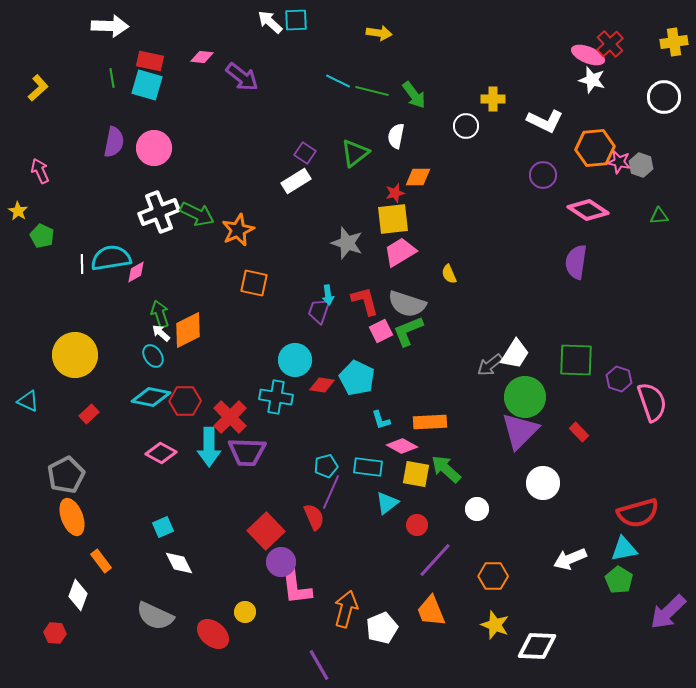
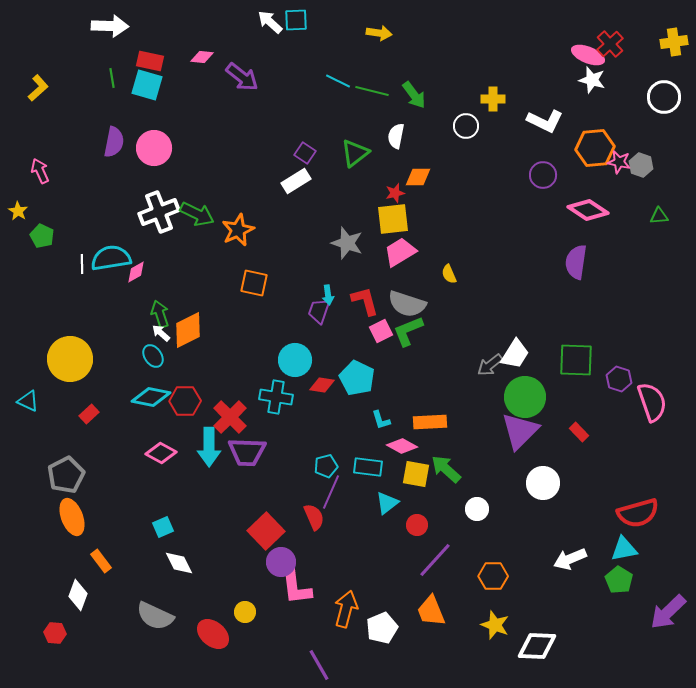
yellow circle at (75, 355): moved 5 px left, 4 px down
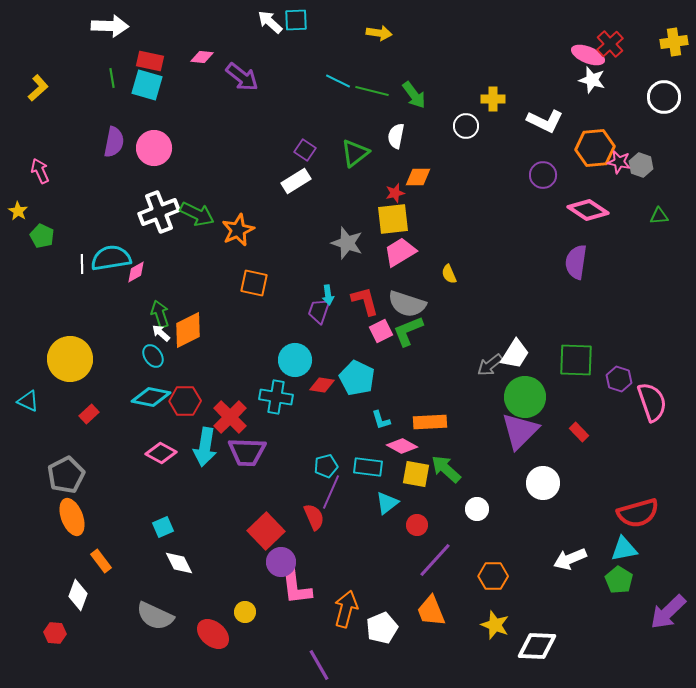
purple square at (305, 153): moved 3 px up
cyan arrow at (209, 447): moved 4 px left; rotated 9 degrees clockwise
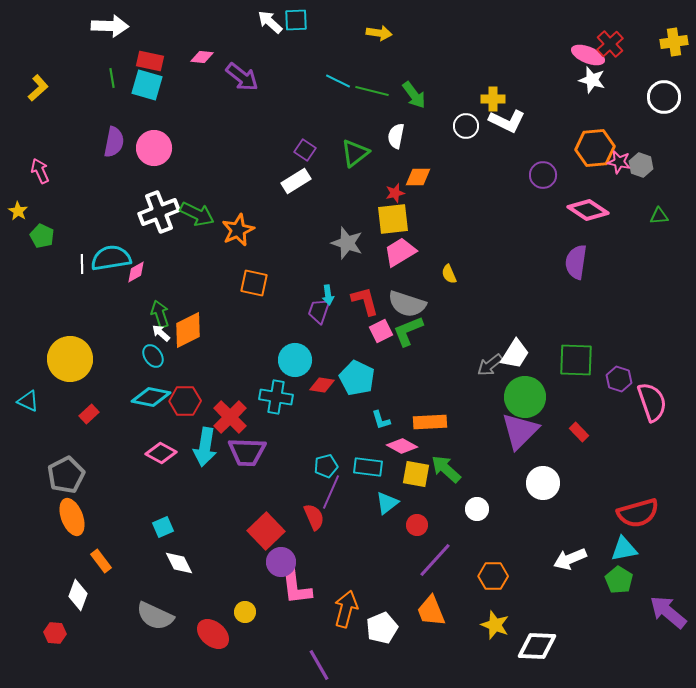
white L-shape at (545, 121): moved 38 px left
purple arrow at (668, 612): rotated 84 degrees clockwise
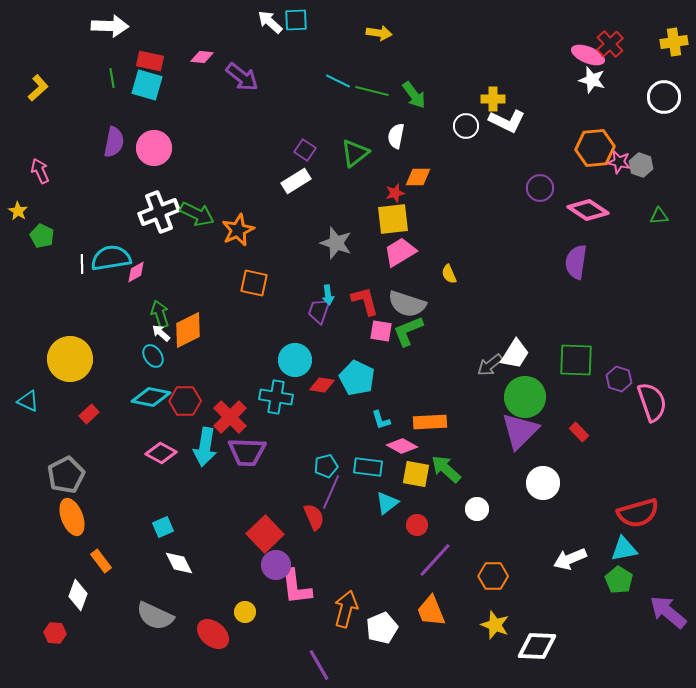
purple circle at (543, 175): moved 3 px left, 13 px down
gray star at (347, 243): moved 11 px left
pink square at (381, 331): rotated 35 degrees clockwise
red square at (266, 531): moved 1 px left, 3 px down
purple circle at (281, 562): moved 5 px left, 3 px down
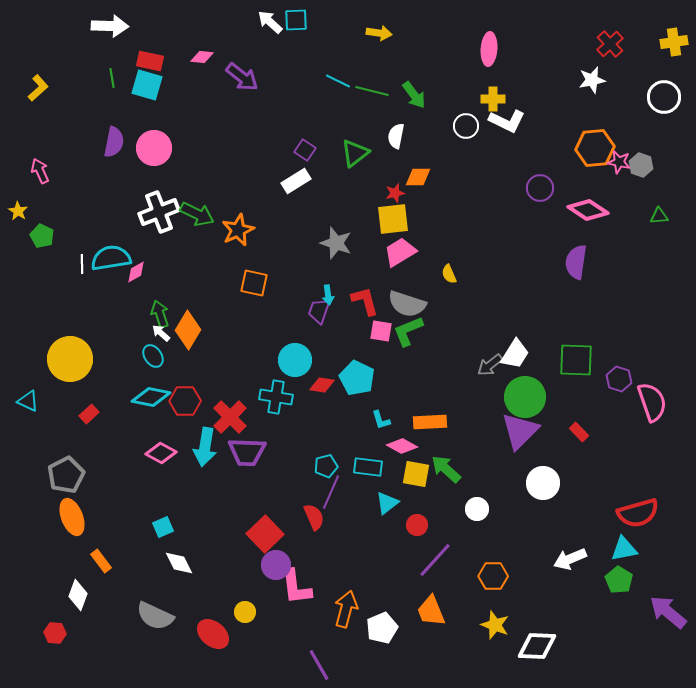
pink ellipse at (588, 55): moved 99 px left, 6 px up; rotated 72 degrees clockwise
white star at (592, 80): rotated 28 degrees counterclockwise
orange diamond at (188, 330): rotated 33 degrees counterclockwise
